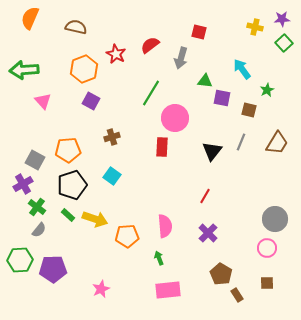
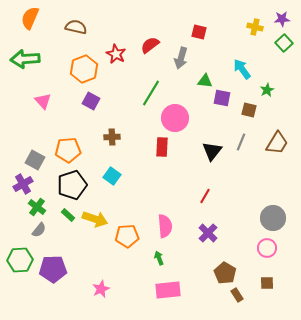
green arrow at (24, 70): moved 1 px right, 11 px up
brown cross at (112, 137): rotated 14 degrees clockwise
gray circle at (275, 219): moved 2 px left, 1 px up
brown pentagon at (221, 274): moved 4 px right, 1 px up
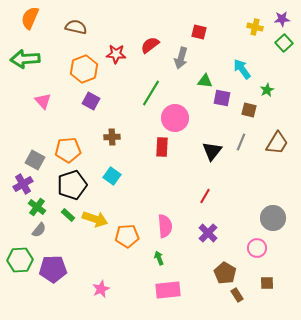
red star at (116, 54): rotated 24 degrees counterclockwise
pink circle at (267, 248): moved 10 px left
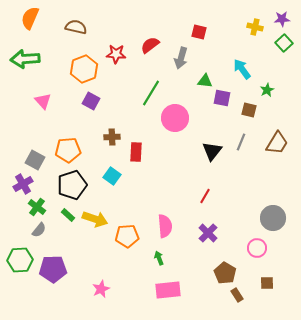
red rectangle at (162, 147): moved 26 px left, 5 px down
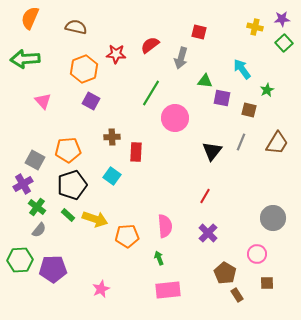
pink circle at (257, 248): moved 6 px down
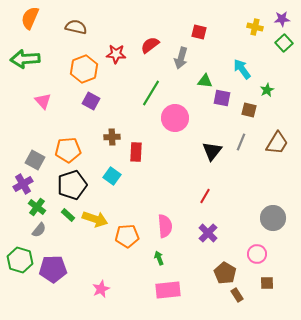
green hexagon at (20, 260): rotated 20 degrees clockwise
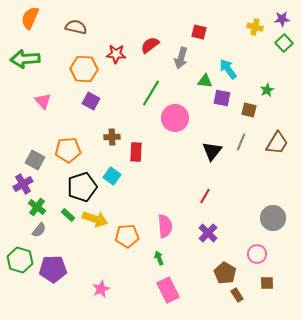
orange hexagon at (84, 69): rotated 24 degrees clockwise
cyan arrow at (242, 69): moved 14 px left
black pentagon at (72, 185): moved 10 px right, 2 px down
pink rectangle at (168, 290): rotated 70 degrees clockwise
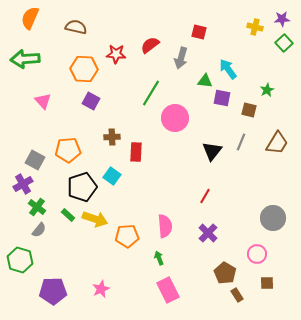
purple pentagon at (53, 269): moved 22 px down
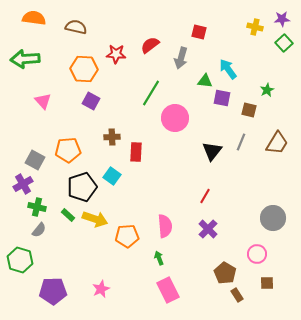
orange semicircle at (30, 18): moved 4 px right; rotated 75 degrees clockwise
green cross at (37, 207): rotated 24 degrees counterclockwise
purple cross at (208, 233): moved 4 px up
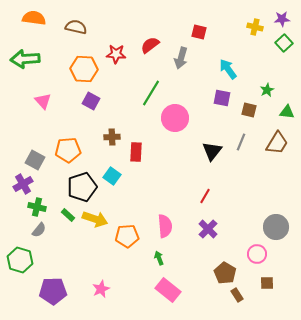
green triangle at (205, 81): moved 82 px right, 31 px down
gray circle at (273, 218): moved 3 px right, 9 px down
pink rectangle at (168, 290): rotated 25 degrees counterclockwise
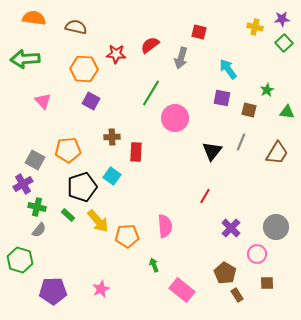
brown trapezoid at (277, 143): moved 10 px down
yellow arrow at (95, 219): moved 3 px right, 2 px down; rotated 30 degrees clockwise
purple cross at (208, 229): moved 23 px right, 1 px up
green arrow at (159, 258): moved 5 px left, 7 px down
pink rectangle at (168, 290): moved 14 px right
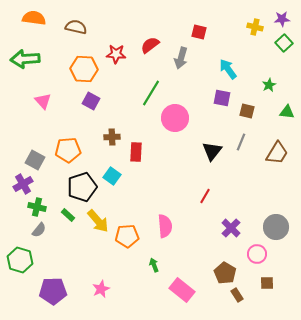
green star at (267, 90): moved 2 px right, 5 px up
brown square at (249, 110): moved 2 px left, 1 px down
